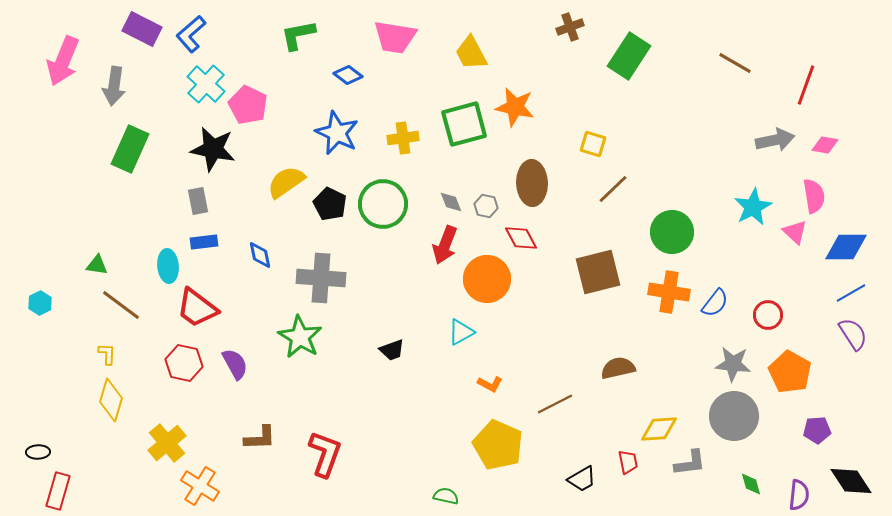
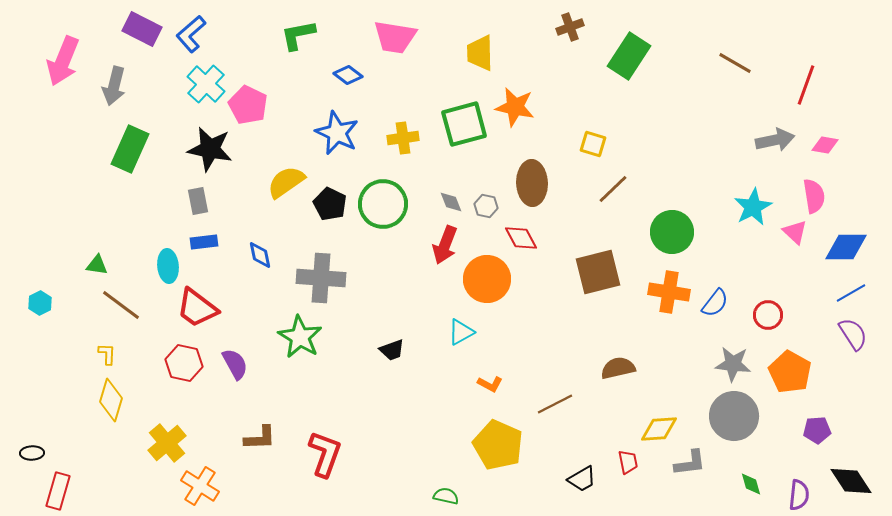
yellow trapezoid at (471, 53): moved 9 px right; rotated 27 degrees clockwise
gray arrow at (114, 86): rotated 6 degrees clockwise
black star at (213, 149): moved 3 px left
black ellipse at (38, 452): moved 6 px left, 1 px down
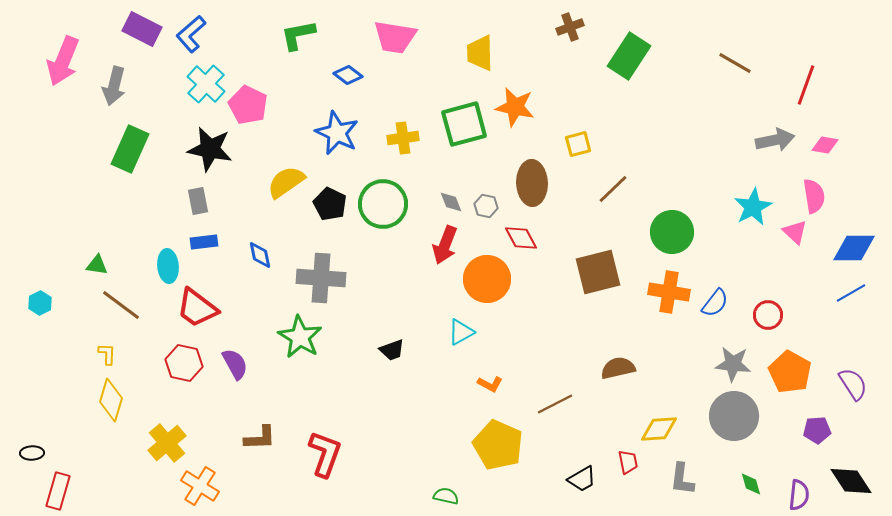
yellow square at (593, 144): moved 15 px left; rotated 32 degrees counterclockwise
blue diamond at (846, 247): moved 8 px right, 1 px down
purple semicircle at (853, 334): moved 50 px down
gray L-shape at (690, 463): moved 8 px left, 16 px down; rotated 104 degrees clockwise
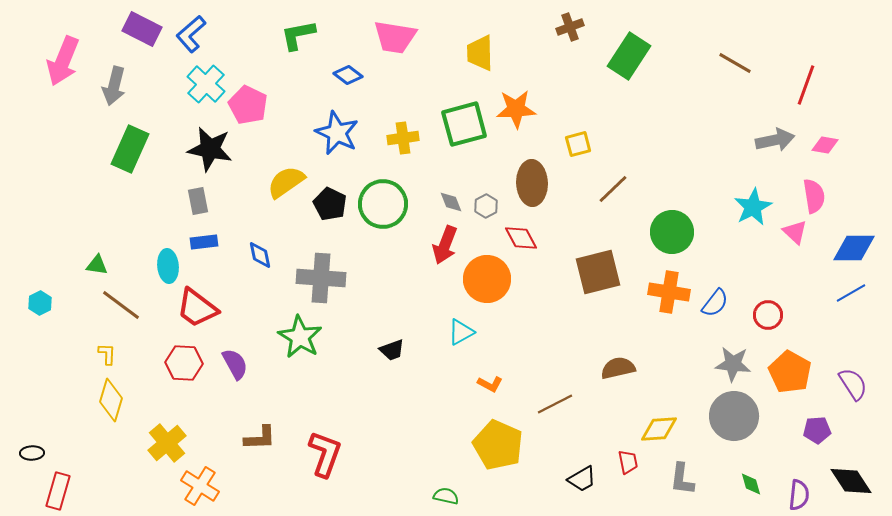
orange star at (515, 107): moved 1 px right, 2 px down; rotated 15 degrees counterclockwise
gray hexagon at (486, 206): rotated 20 degrees clockwise
red hexagon at (184, 363): rotated 9 degrees counterclockwise
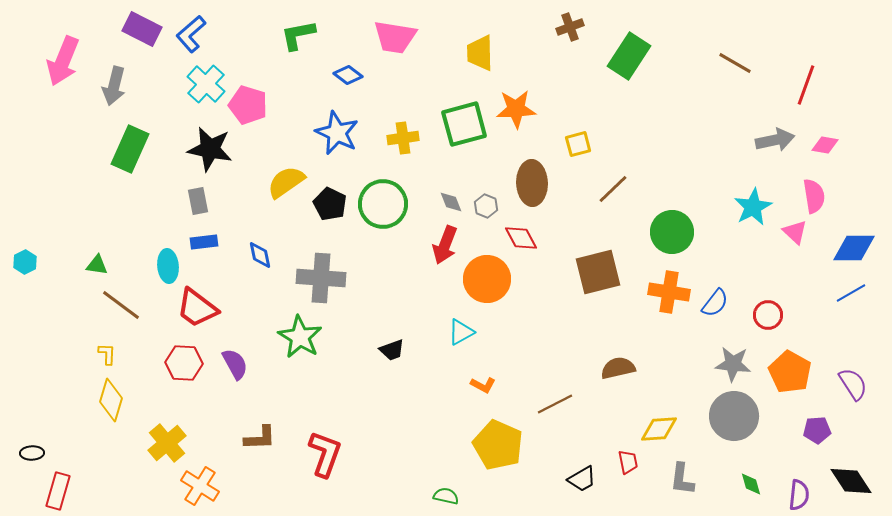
pink pentagon at (248, 105): rotated 9 degrees counterclockwise
gray hexagon at (486, 206): rotated 10 degrees counterclockwise
cyan hexagon at (40, 303): moved 15 px left, 41 px up
orange L-shape at (490, 384): moved 7 px left, 1 px down
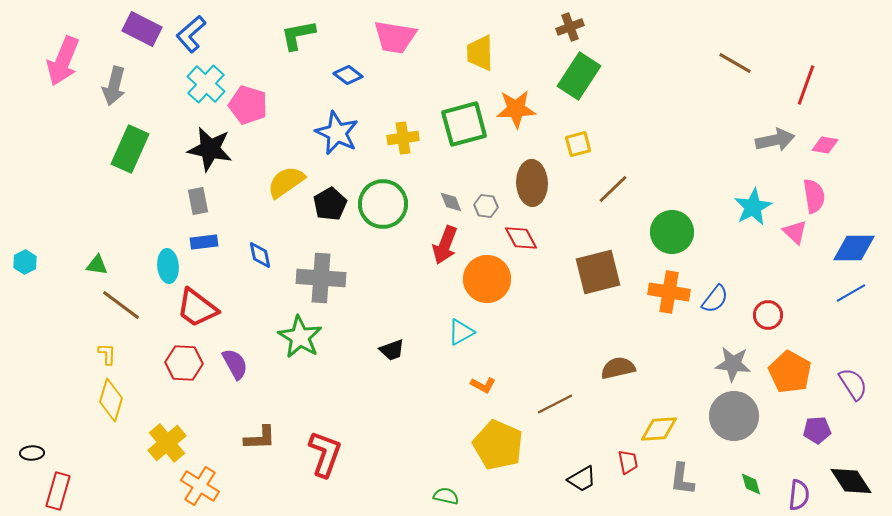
green rectangle at (629, 56): moved 50 px left, 20 px down
black pentagon at (330, 204): rotated 16 degrees clockwise
gray hexagon at (486, 206): rotated 15 degrees counterclockwise
blue semicircle at (715, 303): moved 4 px up
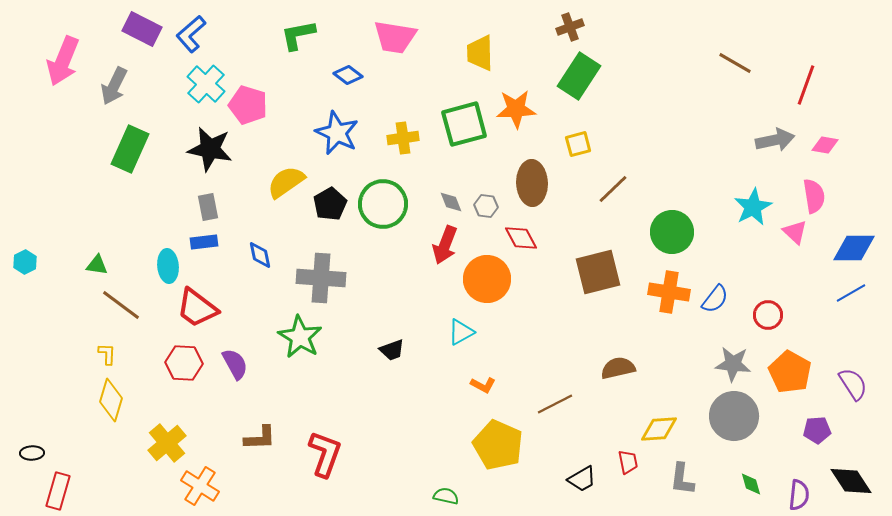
gray arrow at (114, 86): rotated 12 degrees clockwise
gray rectangle at (198, 201): moved 10 px right, 6 px down
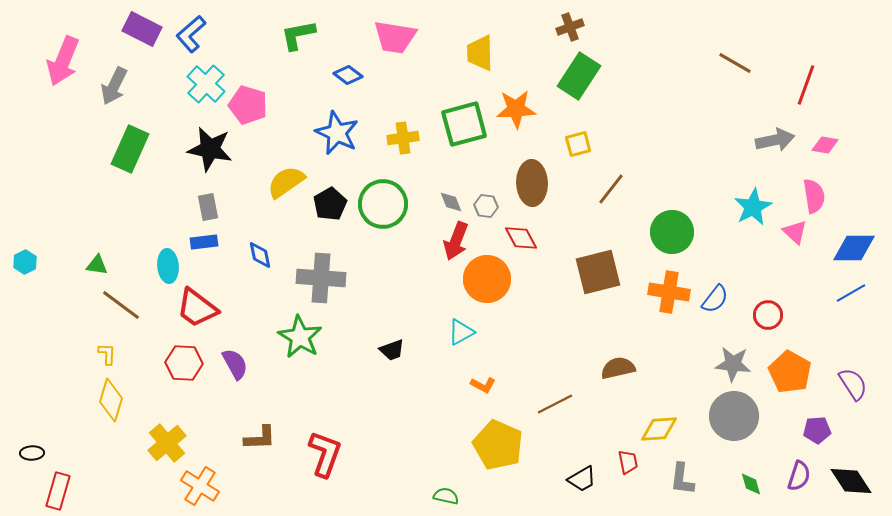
brown line at (613, 189): moved 2 px left; rotated 8 degrees counterclockwise
red arrow at (445, 245): moved 11 px right, 4 px up
purple semicircle at (799, 495): moved 19 px up; rotated 12 degrees clockwise
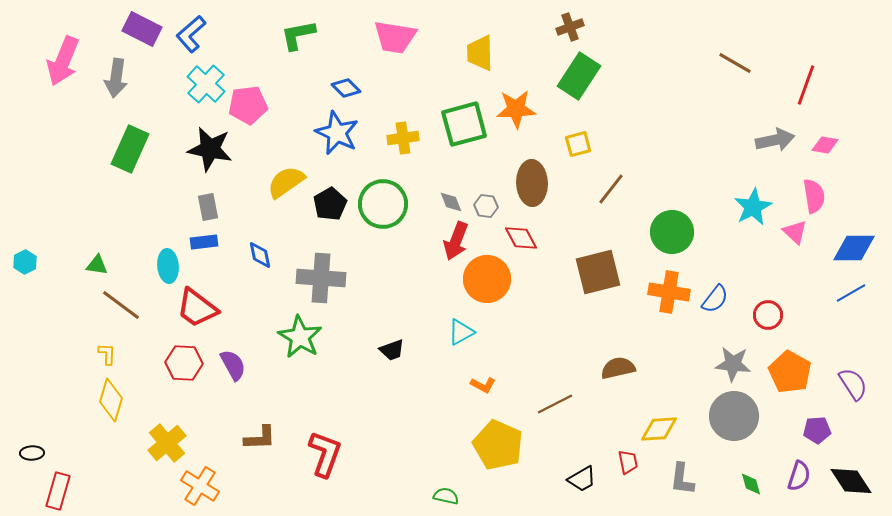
blue diamond at (348, 75): moved 2 px left, 13 px down; rotated 8 degrees clockwise
gray arrow at (114, 86): moved 2 px right, 8 px up; rotated 18 degrees counterclockwise
pink pentagon at (248, 105): rotated 24 degrees counterclockwise
purple semicircle at (235, 364): moved 2 px left, 1 px down
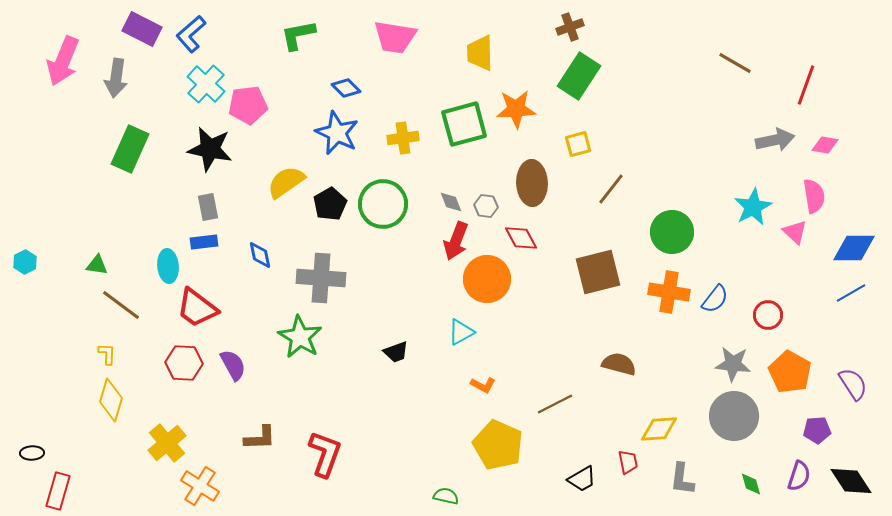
black trapezoid at (392, 350): moved 4 px right, 2 px down
brown semicircle at (618, 368): moved 1 px right, 4 px up; rotated 28 degrees clockwise
